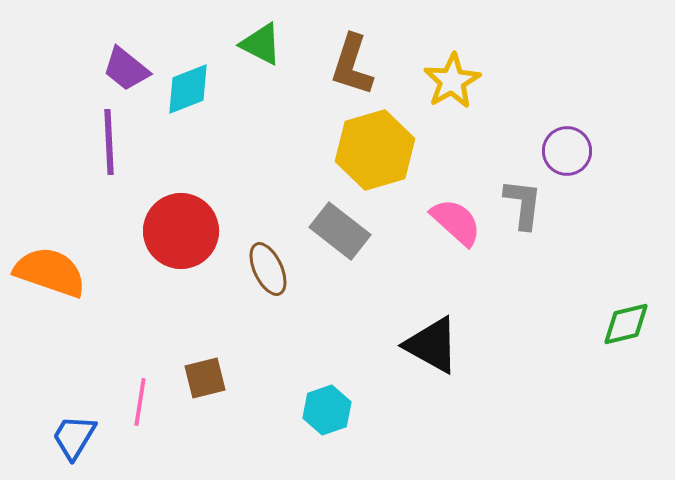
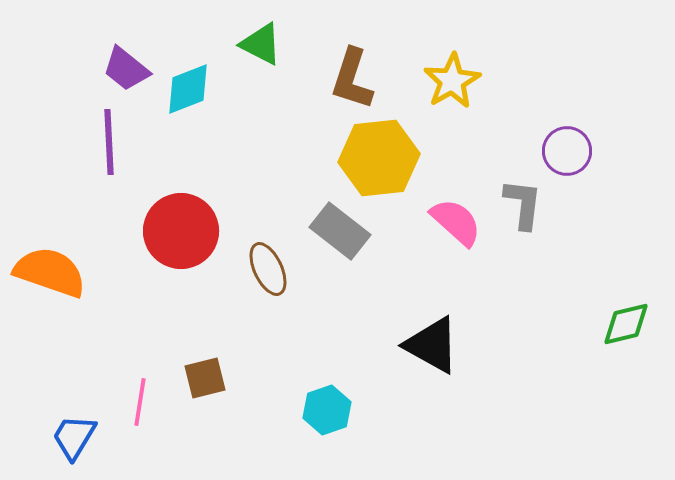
brown L-shape: moved 14 px down
yellow hexagon: moved 4 px right, 8 px down; rotated 10 degrees clockwise
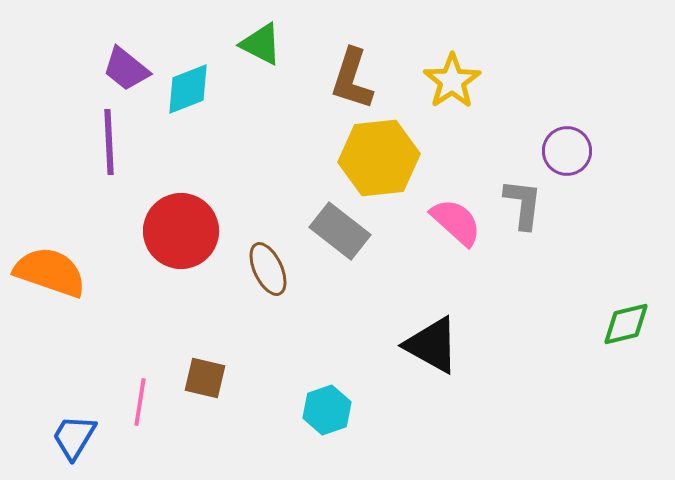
yellow star: rotated 4 degrees counterclockwise
brown square: rotated 27 degrees clockwise
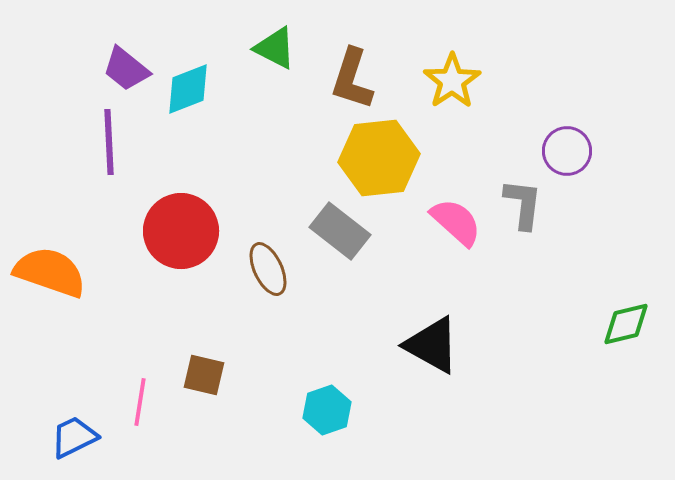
green triangle: moved 14 px right, 4 px down
brown square: moved 1 px left, 3 px up
blue trapezoid: rotated 33 degrees clockwise
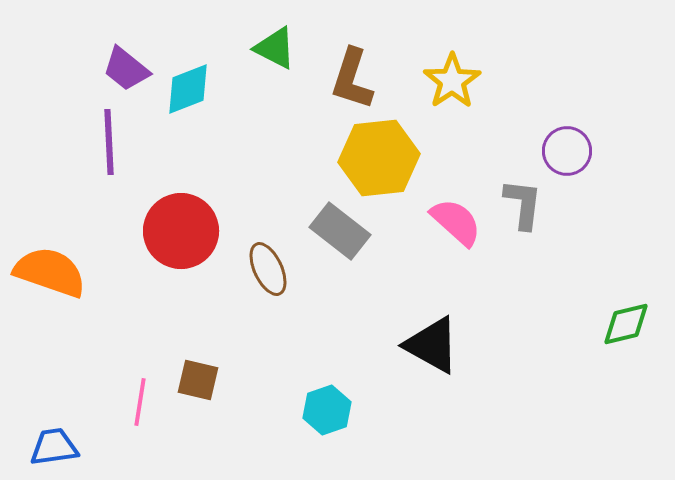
brown square: moved 6 px left, 5 px down
blue trapezoid: moved 20 px left, 10 px down; rotated 18 degrees clockwise
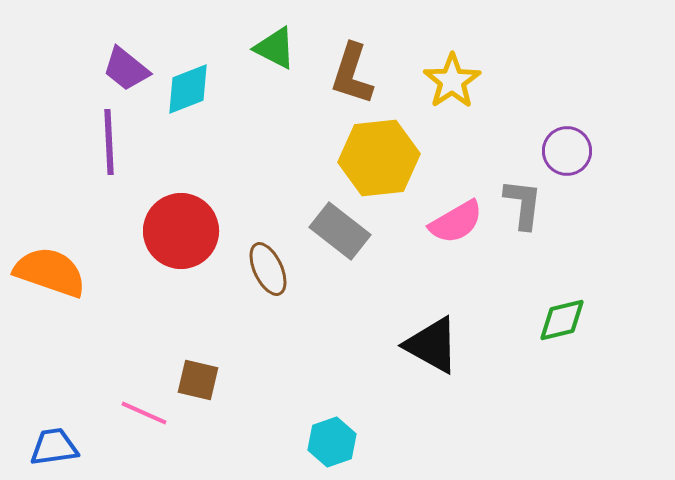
brown L-shape: moved 5 px up
pink semicircle: rotated 108 degrees clockwise
green diamond: moved 64 px left, 4 px up
pink line: moved 4 px right, 11 px down; rotated 75 degrees counterclockwise
cyan hexagon: moved 5 px right, 32 px down
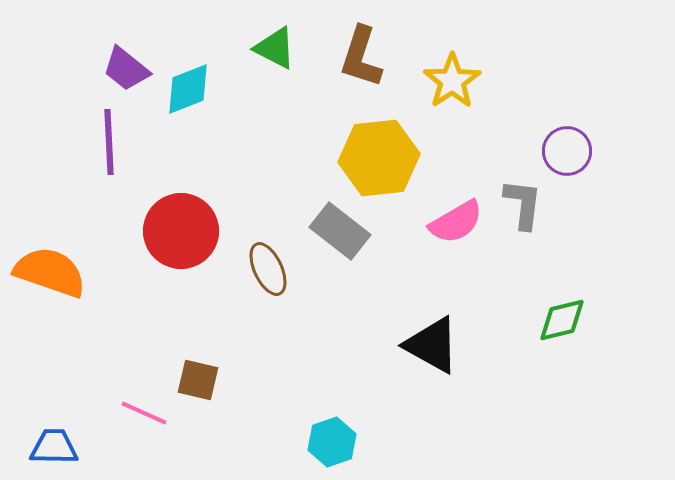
brown L-shape: moved 9 px right, 17 px up
blue trapezoid: rotated 9 degrees clockwise
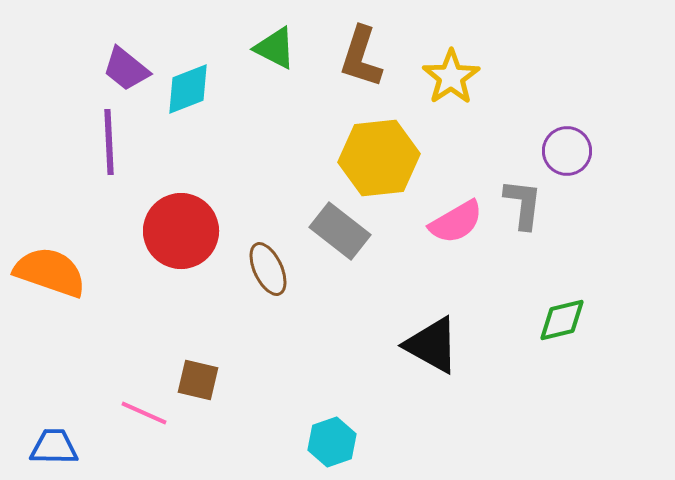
yellow star: moved 1 px left, 4 px up
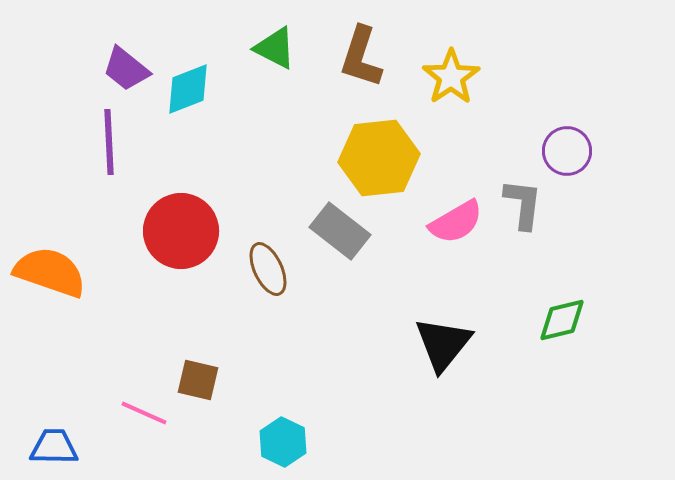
black triangle: moved 11 px right, 1 px up; rotated 40 degrees clockwise
cyan hexagon: moved 49 px left; rotated 15 degrees counterclockwise
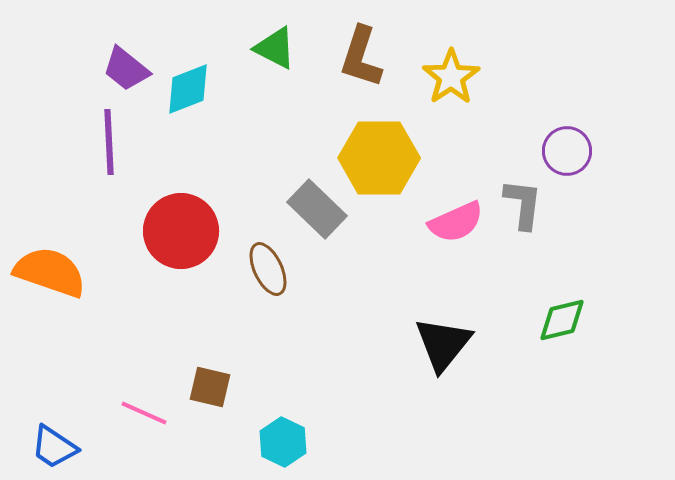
yellow hexagon: rotated 6 degrees clockwise
pink semicircle: rotated 6 degrees clockwise
gray rectangle: moved 23 px left, 22 px up; rotated 6 degrees clockwise
brown square: moved 12 px right, 7 px down
blue trapezoid: rotated 147 degrees counterclockwise
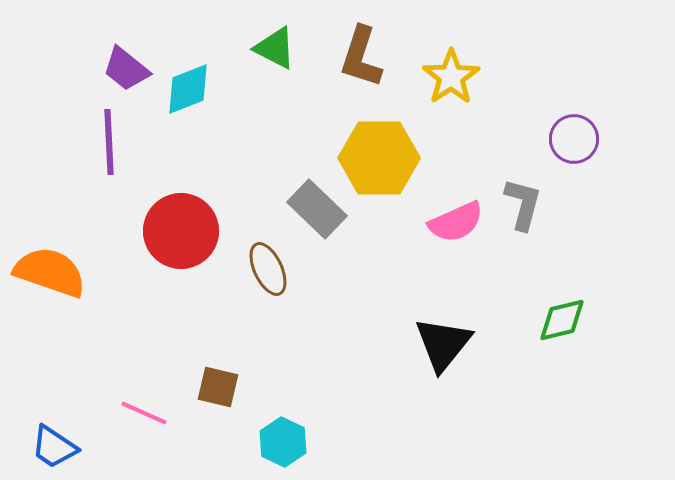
purple circle: moved 7 px right, 12 px up
gray L-shape: rotated 8 degrees clockwise
brown square: moved 8 px right
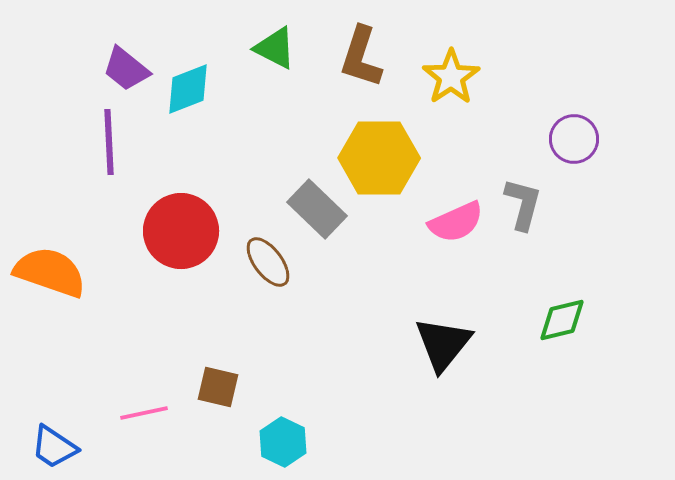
brown ellipse: moved 7 px up; rotated 12 degrees counterclockwise
pink line: rotated 36 degrees counterclockwise
